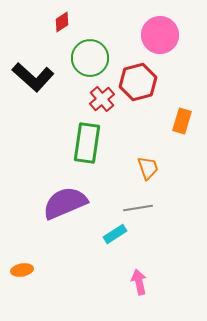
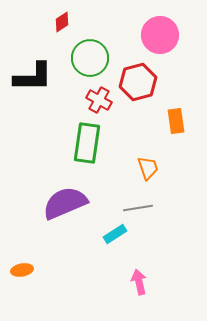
black L-shape: rotated 42 degrees counterclockwise
red cross: moved 3 px left, 1 px down; rotated 20 degrees counterclockwise
orange rectangle: moved 6 px left; rotated 25 degrees counterclockwise
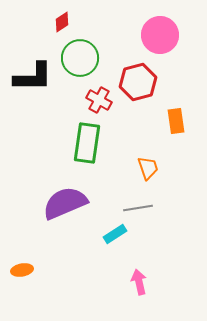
green circle: moved 10 px left
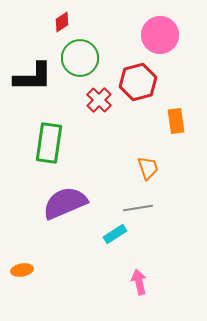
red cross: rotated 15 degrees clockwise
green rectangle: moved 38 px left
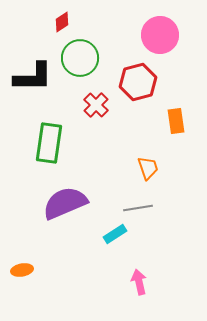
red cross: moved 3 px left, 5 px down
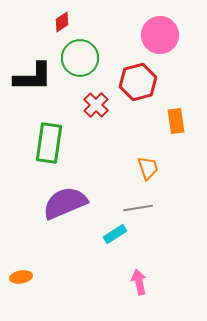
orange ellipse: moved 1 px left, 7 px down
